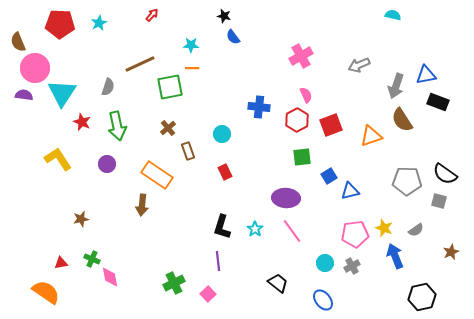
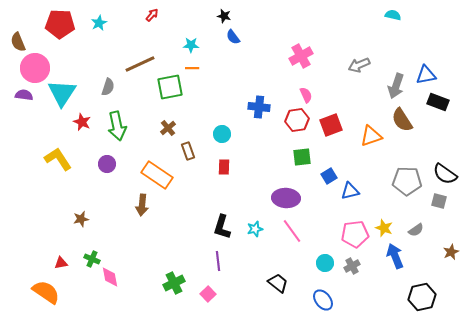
red hexagon at (297, 120): rotated 20 degrees clockwise
red rectangle at (225, 172): moved 1 px left, 5 px up; rotated 28 degrees clockwise
cyan star at (255, 229): rotated 21 degrees clockwise
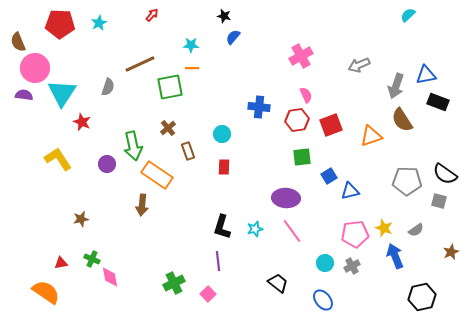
cyan semicircle at (393, 15): moved 15 px right; rotated 56 degrees counterclockwise
blue semicircle at (233, 37): rotated 77 degrees clockwise
green arrow at (117, 126): moved 16 px right, 20 px down
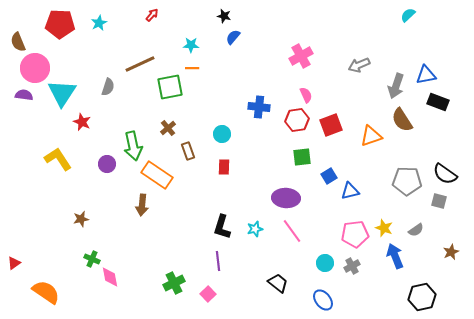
red triangle at (61, 263): moved 47 px left; rotated 24 degrees counterclockwise
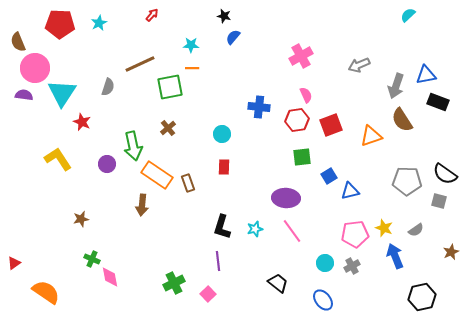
brown rectangle at (188, 151): moved 32 px down
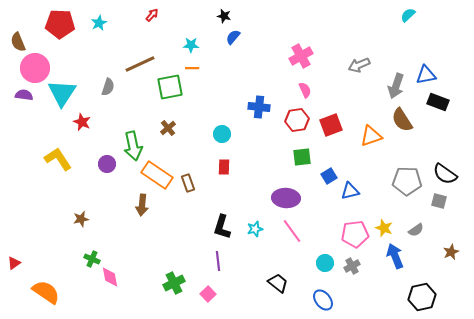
pink semicircle at (306, 95): moved 1 px left, 5 px up
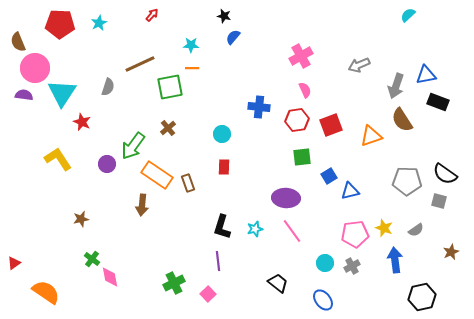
green arrow at (133, 146): rotated 48 degrees clockwise
blue arrow at (395, 256): moved 4 px down; rotated 15 degrees clockwise
green cross at (92, 259): rotated 14 degrees clockwise
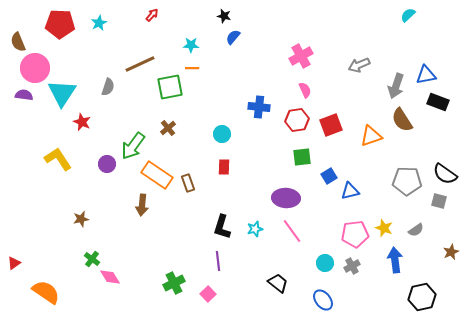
pink diamond at (110, 277): rotated 20 degrees counterclockwise
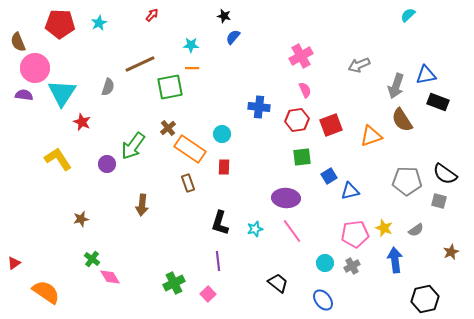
orange rectangle at (157, 175): moved 33 px right, 26 px up
black L-shape at (222, 227): moved 2 px left, 4 px up
black hexagon at (422, 297): moved 3 px right, 2 px down
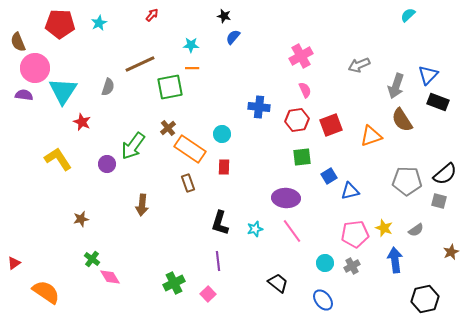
blue triangle at (426, 75): moved 2 px right; rotated 35 degrees counterclockwise
cyan triangle at (62, 93): moved 1 px right, 2 px up
black semicircle at (445, 174): rotated 75 degrees counterclockwise
